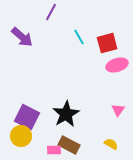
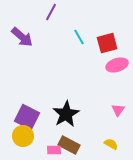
yellow circle: moved 2 px right
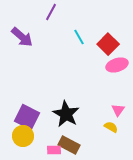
red square: moved 1 px right, 1 px down; rotated 30 degrees counterclockwise
black star: rotated 12 degrees counterclockwise
yellow semicircle: moved 17 px up
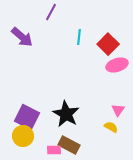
cyan line: rotated 35 degrees clockwise
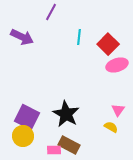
purple arrow: rotated 15 degrees counterclockwise
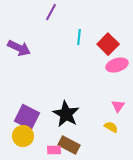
purple arrow: moved 3 px left, 11 px down
pink triangle: moved 4 px up
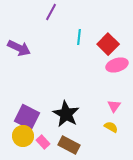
pink triangle: moved 4 px left
pink rectangle: moved 11 px left, 8 px up; rotated 48 degrees clockwise
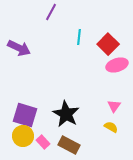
purple square: moved 2 px left, 2 px up; rotated 10 degrees counterclockwise
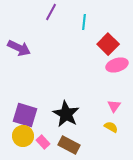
cyan line: moved 5 px right, 15 px up
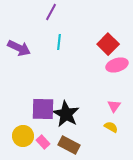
cyan line: moved 25 px left, 20 px down
purple square: moved 18 px right, 6 px up; rotated 15 degrees counterclockwise
